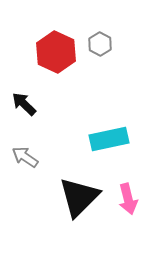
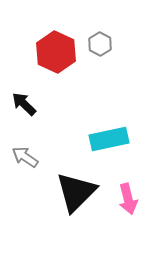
black triangle: moved 3 px left, 5 px up
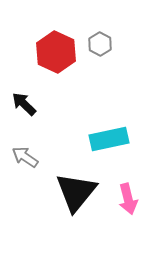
black triangle: rotated 6 degrees counterclockwise
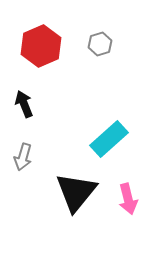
gray hexagon: rotated 15 degrees clockwise
red hexagon: moved 15 px left, 6 px up; rotated 12 degrees clockwise
black arrow: rotated 24 degrees clockwise
cyan rectangle: rotated 30 degrees counterclockwise
gray arrow: moved 2 px left; rotated 108 degrees counterclockwise
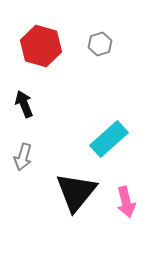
red hexagon: rotated 21 degrees counterclockwise
pink arrow: moved 2 px left, 3 px down
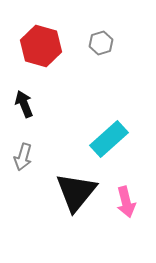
gray hexagon: moved 1 px right, 1 px up
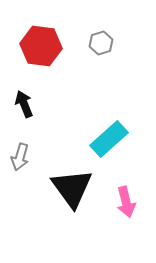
red hexagon: rotated 9 degrees counterclockwise
gray arrow: moved 3 px left
black triangle: moved 4 px left, 4 px up; rotated 15 degrees counterclockwise
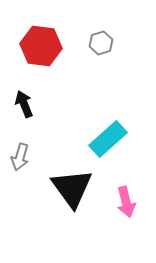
cyan rectangle: moved 1 px left
